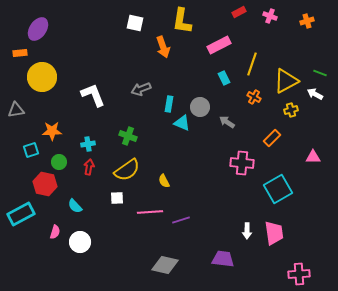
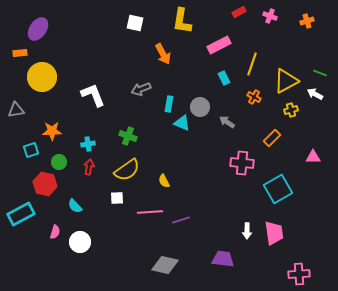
orange arrow at (163, 47): moved 7 px down; rotated 10 degrees counterclockwise
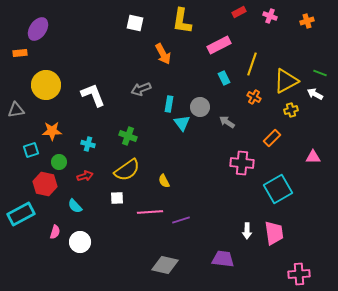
yellow circle at (42, 77): moved 4 px right, 8 px down
cyan triangle at (182, 123): rotated 30 degrees clockwise
cyan cross at (88, 144): rotated 24 degrees clockwise
red arrow at (89, 167): moved 4 px left, 9 px down; rotated 63 degrees clockwise
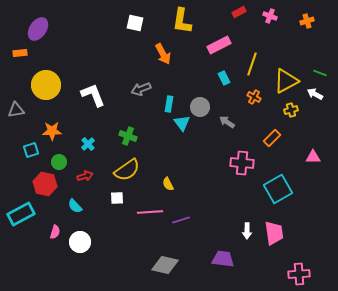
cyan cross at (88, 144): rotated 32 degrees clockwise
yellow semicircle at (164, 181): moved 4 px right, 3 px down
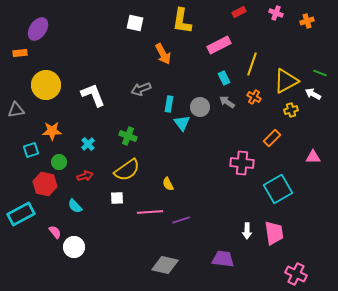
pink cross at (270, 16): moved 6 px right, 3 px up
white arrow at (315, 94): moved 2 px left
gray arrow at (227, 122): moved 20 px up
pink semicircle at (55, 232): rotated 56 degrees counterclockwise
white circle at (80, 242): moved 6 px left, 5 px down
pink cross at (299, 274): moved 3 px left; rotated 30 degrees clockwise
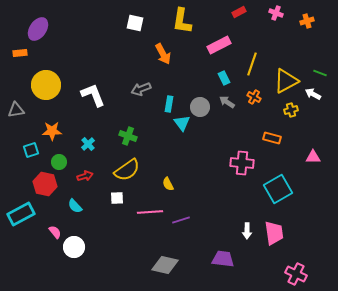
orange rectangle at (272, 138): rotated 60 degrees clockwise
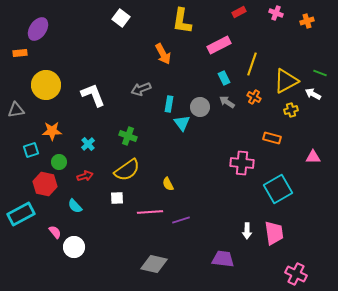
white square at (135, 23): moved 14 px left, 5 px up; rotated 24 degrees clockwise
gray diamond at (165, 265): moved 11 px left, 1 px up
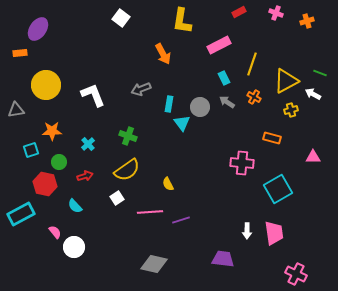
white square at (117, 198): rotated 32 degrees counterclockwise
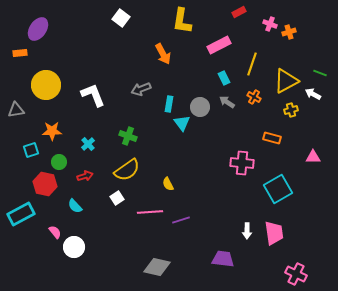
pink cross at (276, 13): moved 6 px left, 11 px down
orange cross at (307, 21): moved 18 px left, 11 px down
gray diamond at (154, 264): moved 3 px right, 3 px down
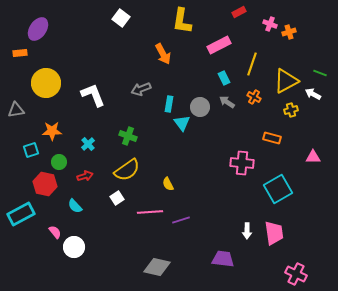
yellow circle at (46, 85): moved 2 px up
